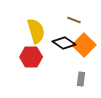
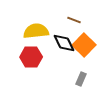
yellow semicircle: rotated 80 degrees counterclockwise
black diamond: rotated 30 degrees clockwise
gray rectangle: rotated 16 degrees clockwise
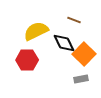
yellow semicircle: rotated 20 degrees counterclockwise
orange square: moved 9 px down
red hexagon: moved 4 px left, 3 px down
gray rectangle: rotated 56 degrees clockwise
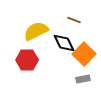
gray rectangle: moved 2 px right
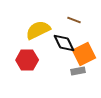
yellow semicircle: moved 2 px right, 1 px up
orange square: rotated 20 degrees clockwise
gray rectangle: moved 5 px left, 8 px up
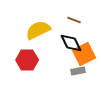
black diamond: moved 7 px right
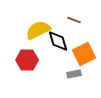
black diamond: moved 13 px left, 2 px up; rotated 10 degrees clockwise
gray rectangle: moved 4 px left, 3 px down
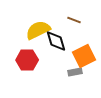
black diamond: moved 2 px left
orange square: moved 2 px down
gray rectangle: moved 1 px right, 2 px up
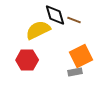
black diamond: moved 1 px left, 26 px up
orange square: moved 3 px left
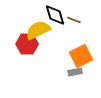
red hexagon: moved 16 px up
